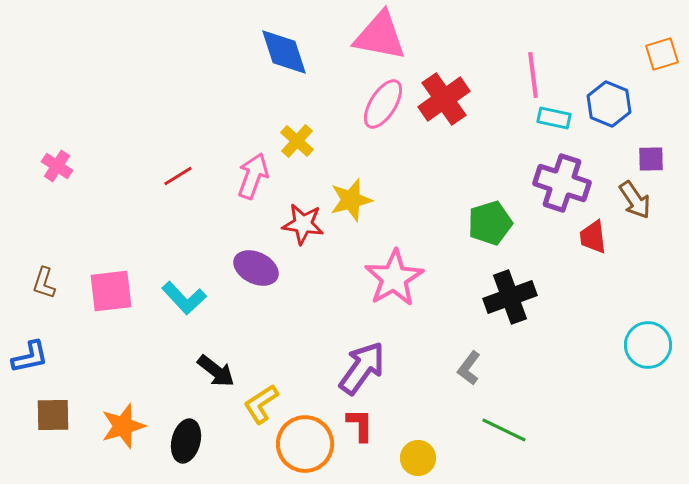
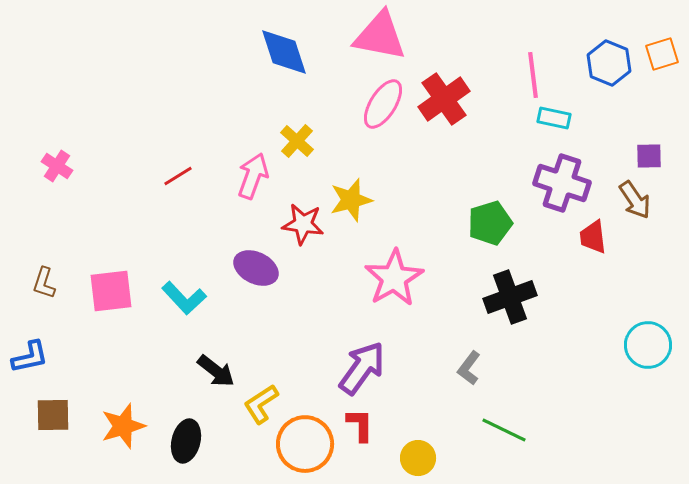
blue hexagon: moved 41 px up
purple square: moved 2 px left, 3 px up
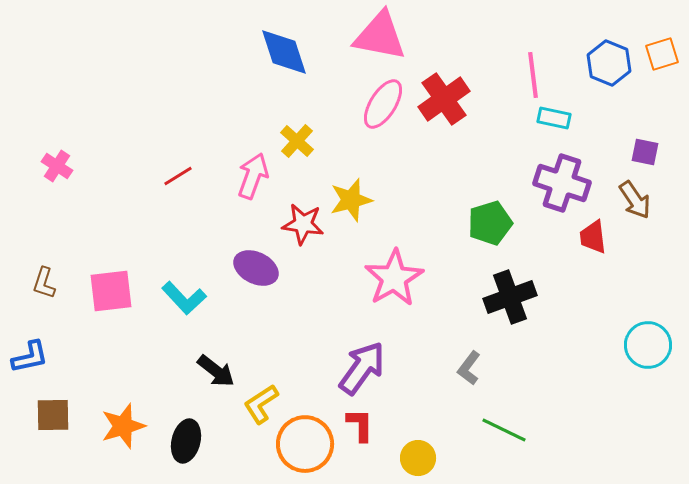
purple square: moved 4 px left, 4 px up; rotated 12 degrees clockwise
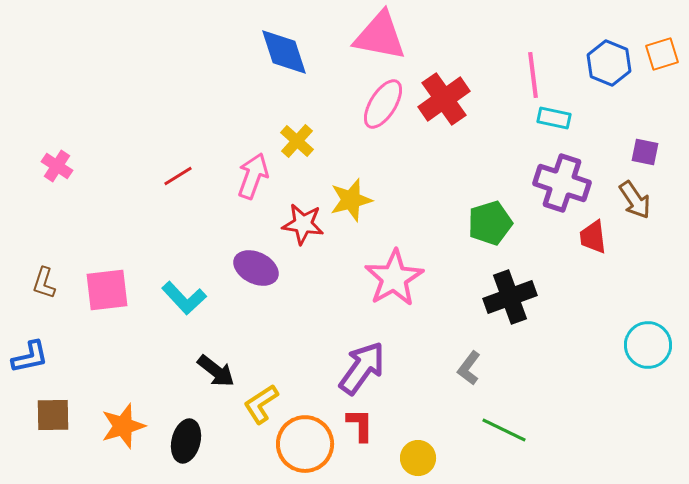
pink square: moved 4 px left, 1 px up
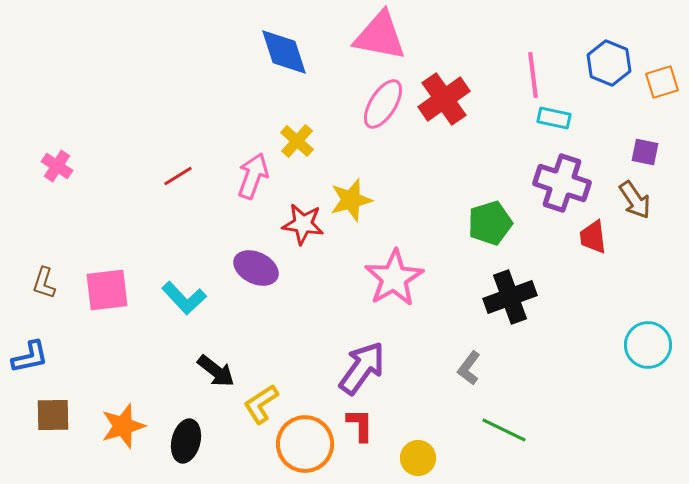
orange square: moved 28 px down
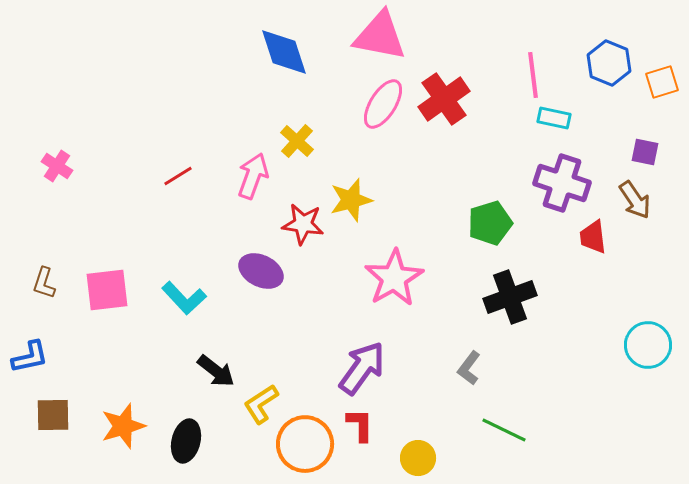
purple ellipse: moved 5 px right, 3 px down
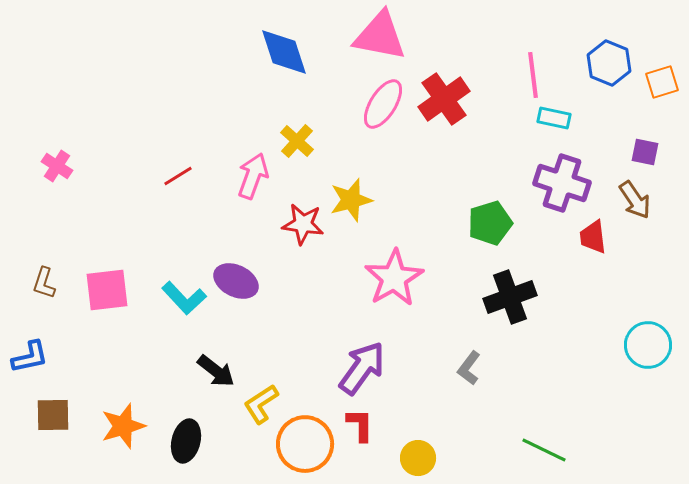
purple ellipse: moved 25 px left, 10 px down
green line: moved 40 px right, 20 px down
